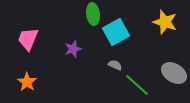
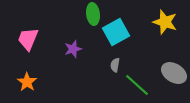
gray semicircle: rotated 104 degrees counterclockwise
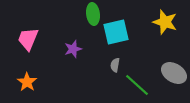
cyan square: rotated 16 degrees clockwise
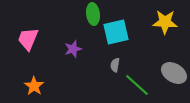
yellow star: rotated 15 degrees counterclockwise
orange star: moved 7 px right, 4 px down
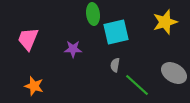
yellow star: rotated 20 degrees counterclockwise
purple star: rotated 18 degrees clockwise
orange star: rotated 18 degrees counterclockwise
